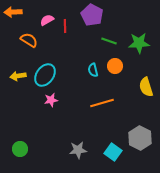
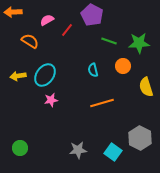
red line: moved 2 px right, 4 px down; rotated 40 degrees clockwise
orange semicircle: moved 1 px right, 1 px down
orange circle: moved 8 px right
green circle: moved 1 px up
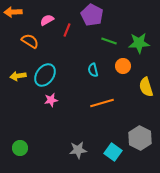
red line: rotated 16 degrees counterclockwise
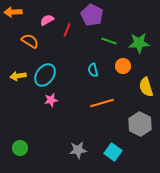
gray hexagon: moved 14 px up
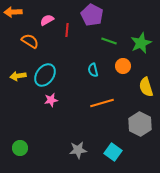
red line: rotated 16 degrees counterclockwise
green star: moved 2 px right; rotated 20 degrees counterclockwise
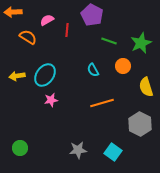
orange semicircle: moved 2 px left, 4 px up
cyan semicircle: rotated 16 degrees counterclockwise
yellow arrow: moved 1 px left
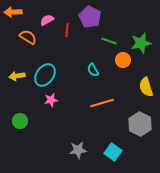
purple pentagon: moved 2 px left, 2 px down
green star: rotated 10 degrees clockwise
orange circle: moved 6 px up
green circle: moved 27 px up
